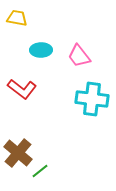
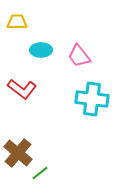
yellow trapezoid: moved 4 px down; rotated 10 degrees counterclockwise
green line: moved 2 px down
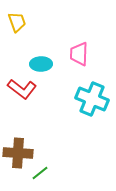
yellow trapezoid: rotated 70 degrees clockwise
cyan ellipse: moved 14 px down
pink trapezoid: moved 2 px up; rotated 40 degrees clockwise
cyan cross: rotated 16 degrees clockwise
brown cross: rotated 36 degrees counterclockwise
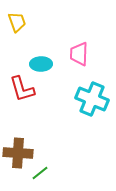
red L-shape: rotated 36 degrees clockwise
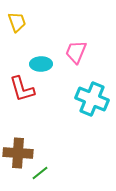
pink trapezoid: moved 3 px left, 2 px up; rotated 20 degrees clockwise
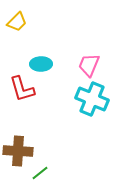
yellow trapezoid: rotated 65 degrees clockwise
pink trapezoid: moved 13 px right, 13 px down
brown cross: moved 2 px up
